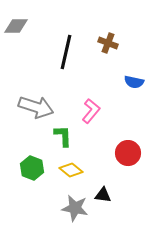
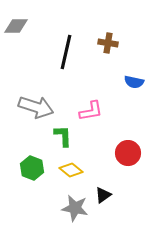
brown cross: rotated 12 degrees counterclockwise
pink L-shape: rotated 40 degrees clockwise
black triangle: rotated 42 degrees counterclockwise
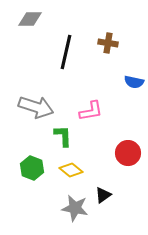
gray diamond: moved 14 px right, 7 px up
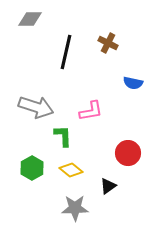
brown cross: rotated 18 degrees clockwise
blue semicircle: moved 1 px left, 1 px down
green hexagon: rotated 10 degrees clockwise
black triangle: moved 5 px right, 9 px up
gray star: rotated 12 degrees counterclockwise
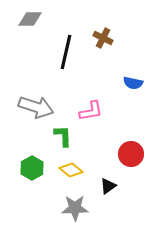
brown cross: moved 5 px left, 5 px up
red circle: moved 3 px right, 1 px down
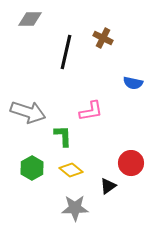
gray arrow: moved 8 px left, 5 px down
red circle: moved 9 px down
